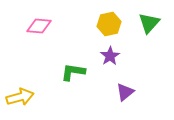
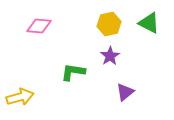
green triangle: rotated 45 degrees counterclockwise
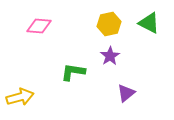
purple triangle: moved 1 px right, 1 px down
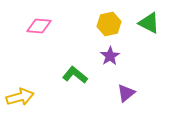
green L-shape: moved 2 px right, 3 px down; rotated 30 degrees clockwise
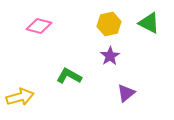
pink diamond: rotated 10 degrees clockwise
green L-shape: moved 6 px left, 1 px down; rotated 10 degrees counterclockwise
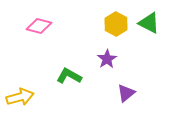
yellow hexagon: moved 7 px right; rotated 20 degrees counterclockwise
purple star: moved 3 px left, 3 px down
